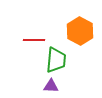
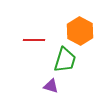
green trapezoid: moved 9 px right; rotated 12 degrees clockwise
purple triangle: rotated 14 degrees clockwise
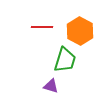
red line: moved 8 px right, 13 px up
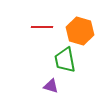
orange hexagon: rotated 12 degrees counterclockwise
green trapezoid: rotated 152 degrees clockwise
